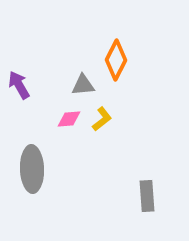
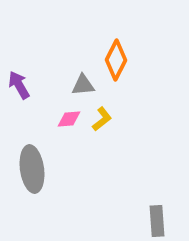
gray ellipse: rotated 6 degrees counterclockwise
gray rectangle: moved 10 px right, 25 px down
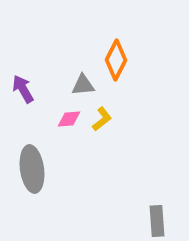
purple arrow: moved 4 px right, 4 px down
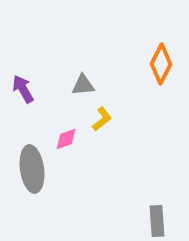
orange diamond: moved 45 px right, 4 px down
pink diamond: moved 3 px left, 20 px down; rotated 15 degrees counterclockwise
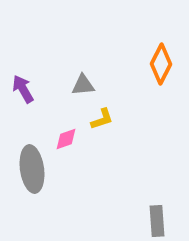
yellow L-shape: rotated 20 degrees clockwise
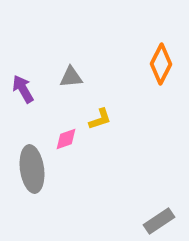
gray triangle: moved 12 px left, 8 px up
yellow L-shape: moved 2 px left
gray rectangle: moved 2 px right; rotated 60 degrees clockwise
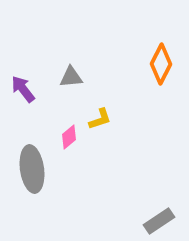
purple arrow: rotated 8 degrees counterclockwise
pink diamond: moved 3 px right, 2 px up; rotated 20 degrees counterclockwise
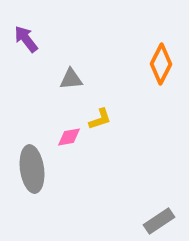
gray triangle: moved 2 px down
purple arrow: moved 3 px right, 50 px up
pink diamond: rotated 30 degrees clockwise
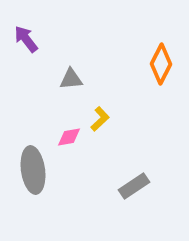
yellow L-shape: rotated 25 degrees counterclockwise
gray ellipse: moved 1 px right, 1 px down
gray rectangle: moved 25 px left, 35 px up
